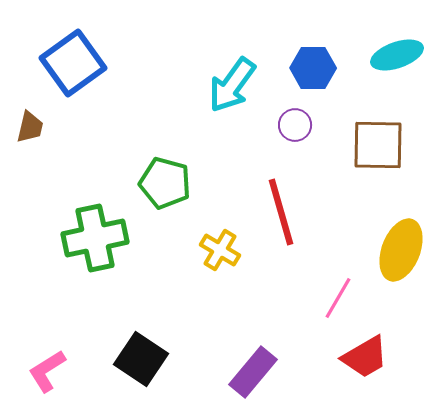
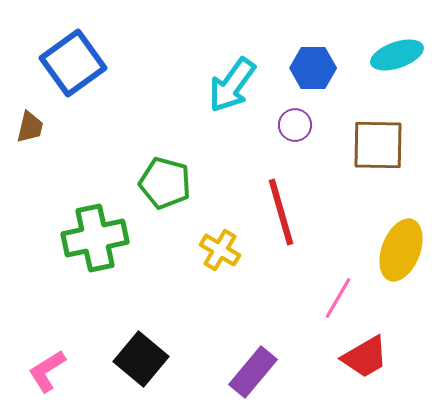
black square: rotated 6 degrees clockwise
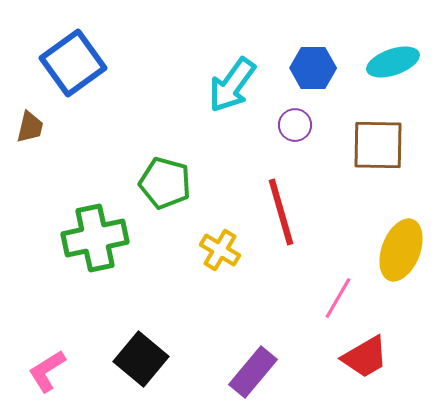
cyan ellipse: moved 4 px left, 7 px down
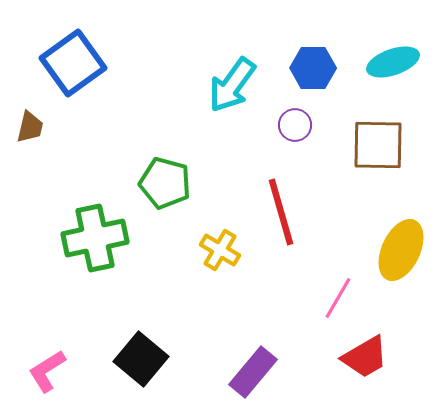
yellow ellipse: rotated 4 degrees clockwise
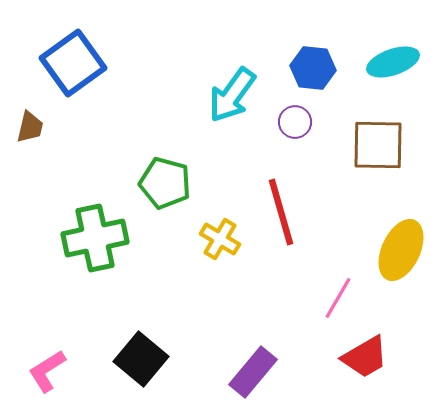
blue hexagon: rotated 6 degrees clockwise
cyan arrow: moved 10 px down
purple circle: moved 3 px up
yellow cross: moved 11 px up
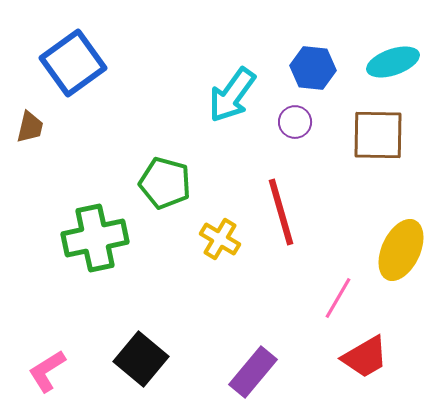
brown square: moved 10 px up
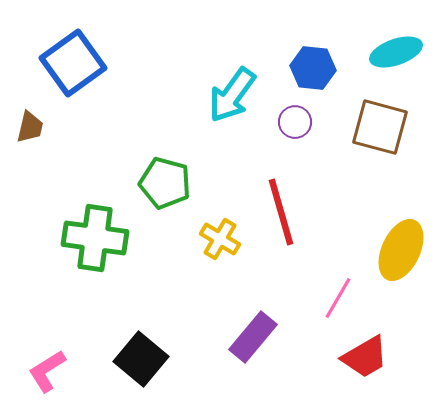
cyan ellipse: moved 3 px right, 10 px up
brown square: moved 2 px right, 8 px up; rotated 14 degrees clockwise
green cross: rotated 20 degrees clockwise
purple rectangle: moved 35 px up
